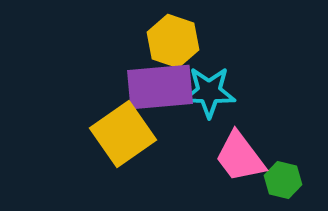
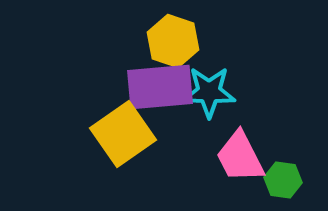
pink trapezoid: rotated 10 degrees clockwise
green hexagon: rotated 6 degrees counterclockwise
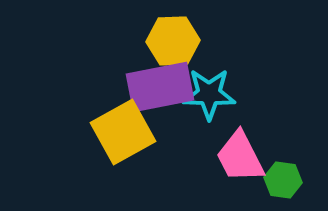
yellow hexagon: rotated 21 degrees counterclockwise
purple rectangle: rotated 6 degrees counterclockwise
cyan star: moved 2 px down
yellow square: moved 2 px up; rotated 6 degrees clockwise
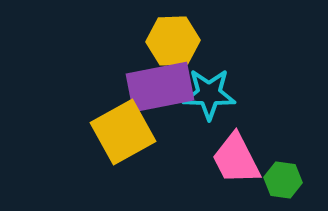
pink trapezoid: moved 4 px left, 2 px down
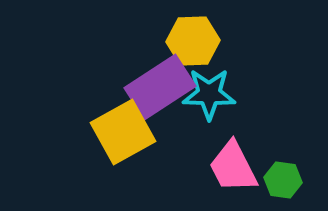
yellow hexagon: moved 20 px right
purple rectangle: rotated 22 degrees counterclockwise
pink trapezoid: moved 3 px left, 8 px down
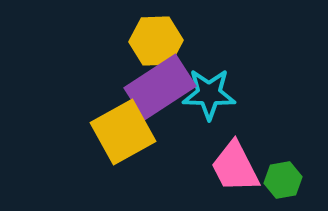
yellow hexagon: moved 37 px left
pink trapezoid: moved 2 px right
green hexagon: rotated 18 degrees counterclockwise
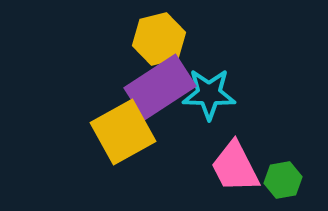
yellow hexagon: moved 3 px right, 2 px up; rotated 12 degrees counterclockwise
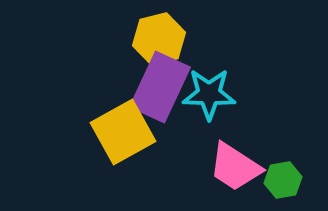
purple rectangle: rotated 32 degrees counterclockwise
pink trapezoid: rotated 30 degrees counterclockwise
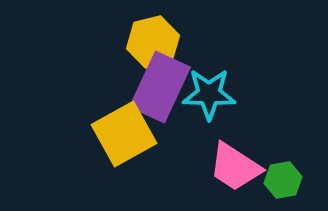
yellow hexagon: moved 6 px left, 3 px down
yellow square: moved 1 px right, 2 px down
